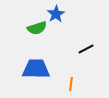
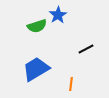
blue star: moved 2 px right, 1 px down
green semicircle: moved 2 px up
blue trapezoid: rotated 32 degrees counterclockwise
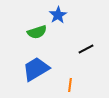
green semicircle: moved 6 px down
orange line: moved 1 px left, 1 px down
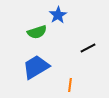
black line: moved 2 px right, 1 px up
blue trapezoid: moved 2 px up
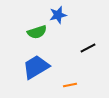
blue star: rotated 18 degrees clockwise
orange line: rotated 72 degrees clockwise
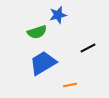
blue trapezoid: moved 7 px right, 4 px up
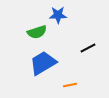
blue star: rotated 12 degrees clockwise
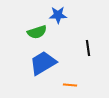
black line: rotated 70 degrees counterclockwise
orange line: rotated 16 degrees clockwise
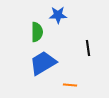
green semicircle: rotated 72 degrees counterclockwise
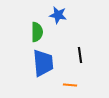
blue star: rotated 12 degrees clockwise
black line: moved 8 px left, 7 px down
blue trapezoid: rotated 116 degrees clockwise
